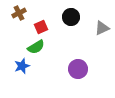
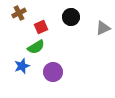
gray triangle: moved 1 px right
purple circle: moved 25 px left, 3 px down
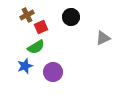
brown cross: moved 8 px right, 2 px down
gray triangle: moved 10 px down
blue star: moved 3 px right
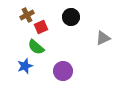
green semicircle: rotated 72 degrees clockwise
purple circle: moved 10 px right, 1 px up
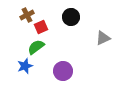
green semicircle: rotated 102 degrees clockwise
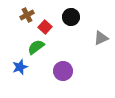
red square: moved 4 px right; rotated 24 degrees counterclockwise
gray triangle: moved 2 px left
blue star: moved 5 px left, 1 px down
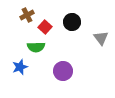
black circle: moved 1 px right, 5 px down
gray triangle: rotated 42 degrees counterclockwise
green semicircle: rotated 144 degrees counterclockwise
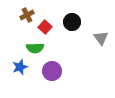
green semicircle: moved 1 px left, 1 px down
purple circle: moved 11 px left
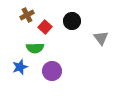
black circle: moved 1 px up
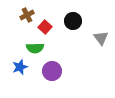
black circle: moved 1 px right
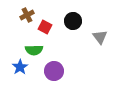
red square: rotated 16 degrees counterclockwise
gray triangle: moved 1 px left, 1 px up
green semicircle: moved 1 px left, 2 px down
blue star: rotated 14 degrees counterclockwise
purple circle: moved 2 px right
